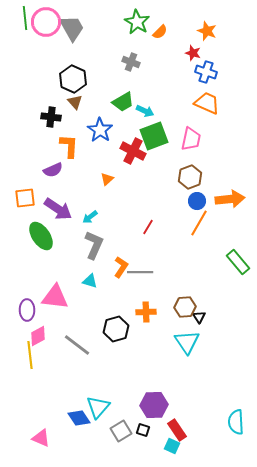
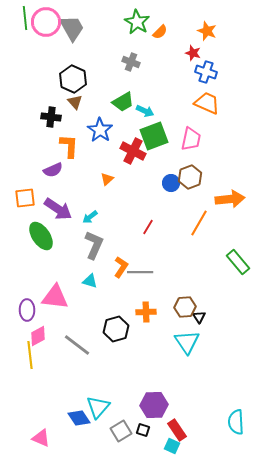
blue circle at (197, 201): moved 26 px left, 18 px up
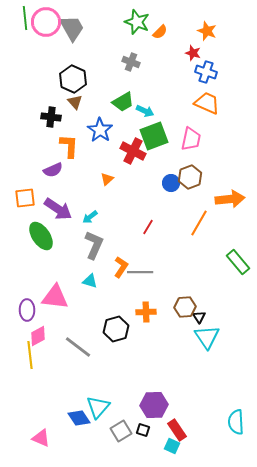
green star at (137, 22): rotated 10 degrees counterclockwise
cyan triangle at (187, 342): moved 20 px right, 5 px up
gray line at (77, 345): moved 1 px right, 2 px down
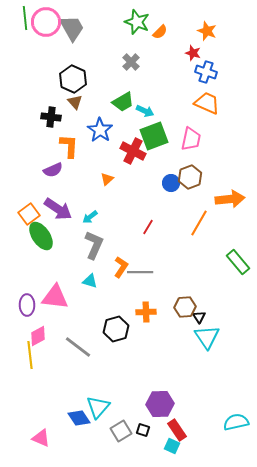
gray cross at (131, 62): rotated 24 degrees clockwise
orange square at (25, 198): moved 4 px right, 16 px down; rotated 30 degrees counterclockwise
purple ellipse at (27, 310): moved 5 px up
purple hexagon at (154, 405): moved 6 px right, 1 px up
cyan semicircle at (236, 422): rotated 80 degrees clockwise
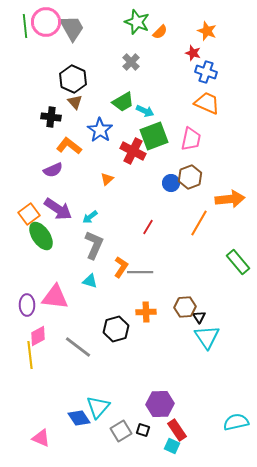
green line at (25, 18): moved 8 px down
orange L-shape at (69, 146): rotated 55 degrees counterclockwise
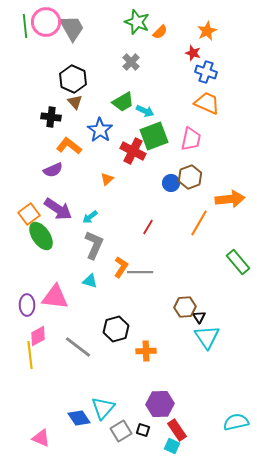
orange star at (207, 31): rotated 24 degrees clockwise
orange cross at (146, 312): moved 39 px down
cyan triangle at (98, 407): moved 5 px right, 1 px down
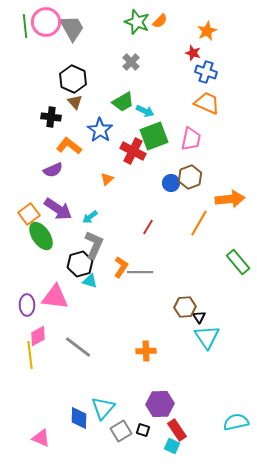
orange semicircle at (160, 32): moved 11 px up
black hexagon at (116, 329): moved 36 px left, 65 px up
blue diamond at (79, 418): rotated 35 degrees clockwise
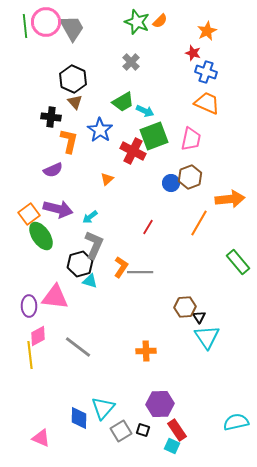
orange L-shape at (69, 146): moved 5 px up; rotated 65 degrees clockwise
purple arrow at (58, 209): rotated 20 degrees counterclockwise
purple ellipse at (27, 305): moved 2 px right, 1 px down
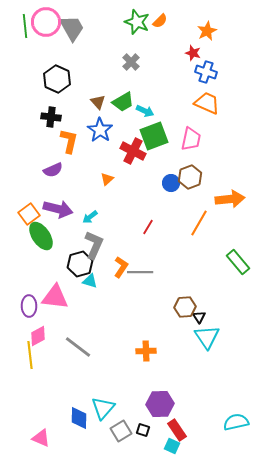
black hexagon at (73, 79): moved 16 px left
brown triangle at (75, 102): moved 23 px right
